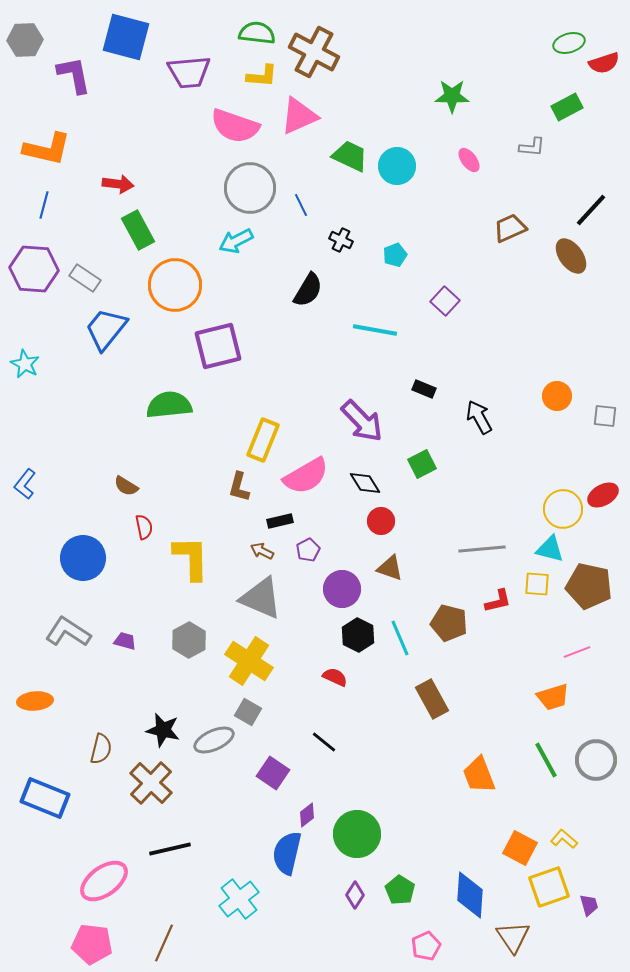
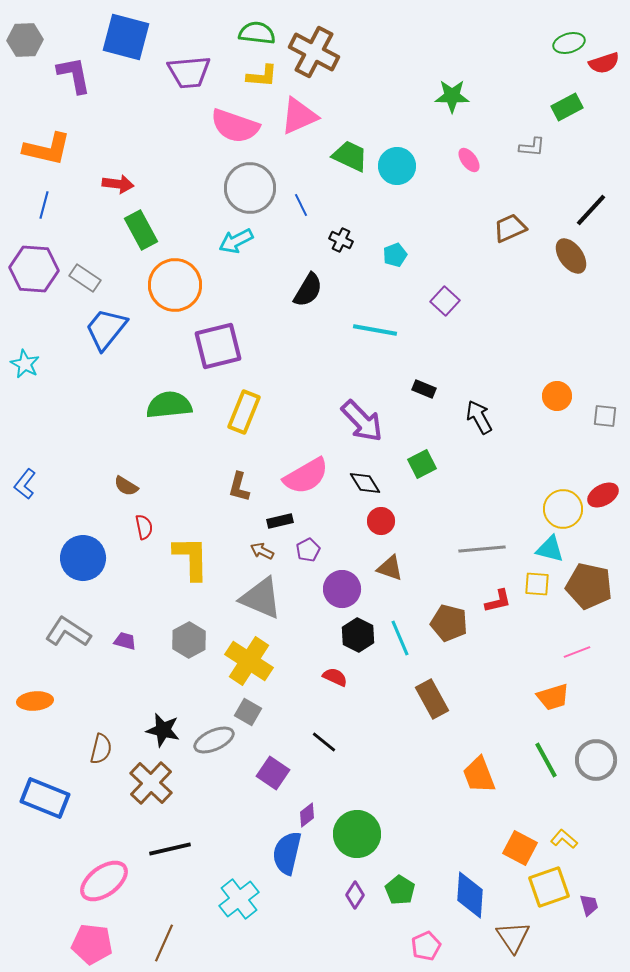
green rectangle at (138, 230): moved 3 px right
yellow rectangle at (263, 440): moved 19 px left, 28 px up
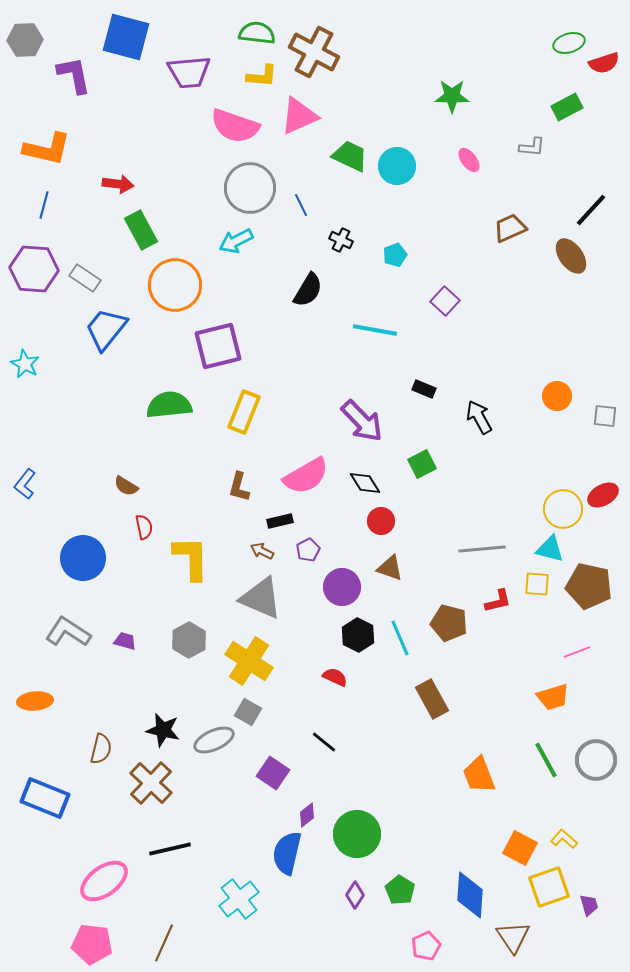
purple circle at (342, 589): moved 2 px up
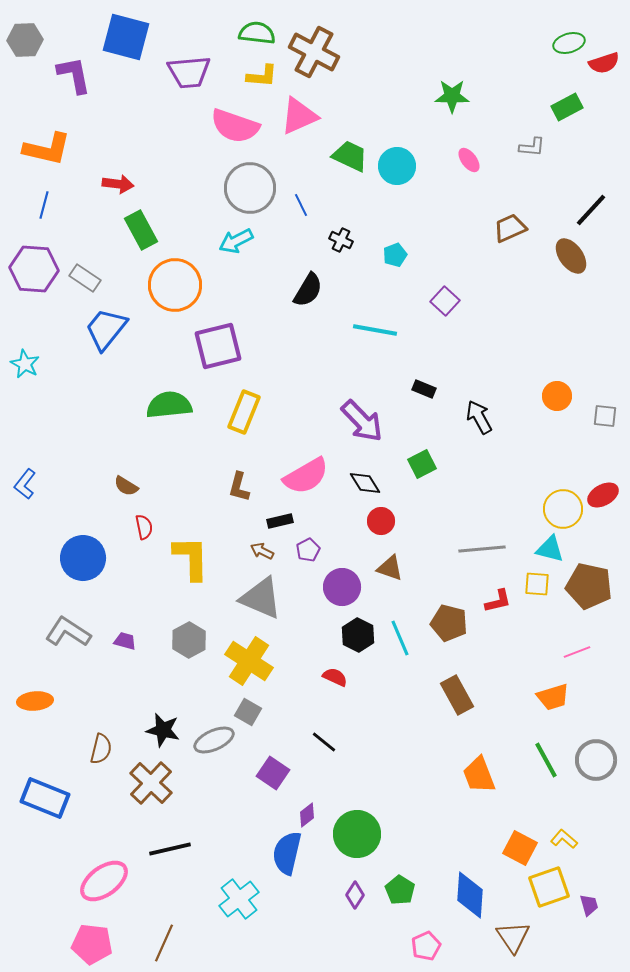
brown rectangle at (432, 699): moved 25 px right, 4 px up
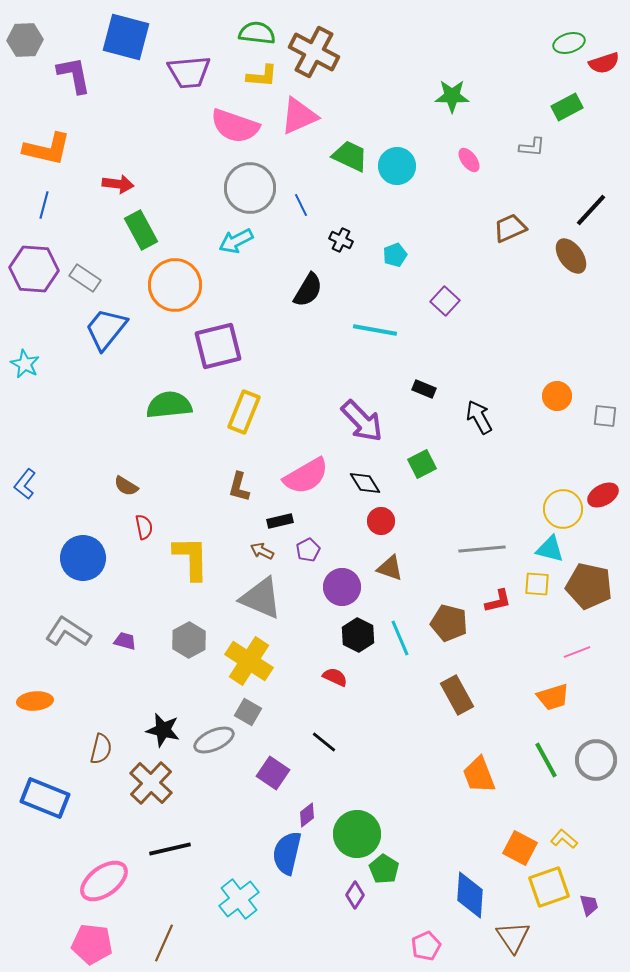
green pentagon at (400, 890): moved 16 px left, 21 px up
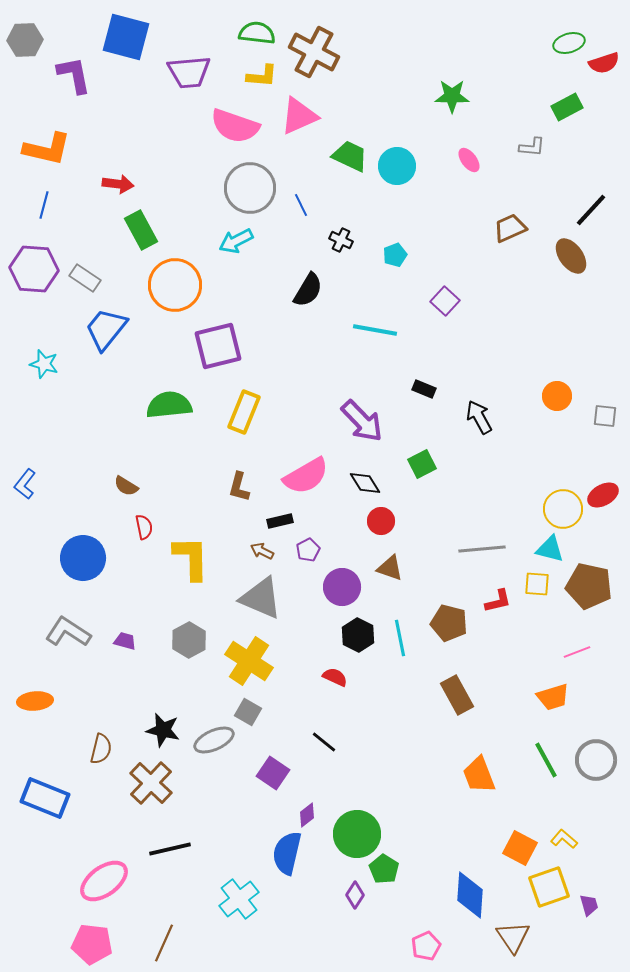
cyan star at (25, 364): moved 19 px right; rotated 12 degrees counterclockwise
cyan line at (400, 638): rotated 12 degrees clockwise
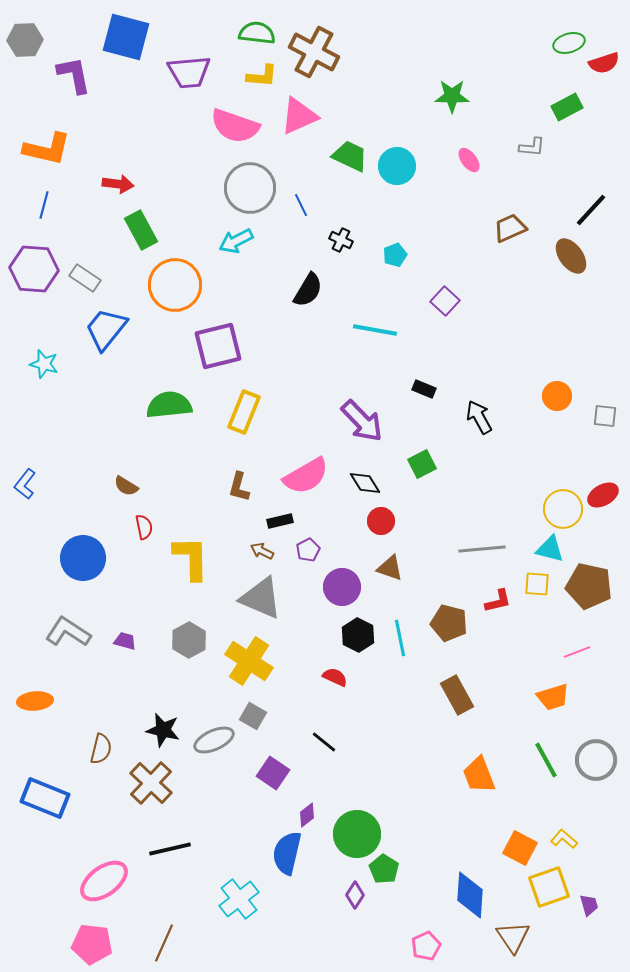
gray square at (248, 712): moved 5 px right, 4 px down
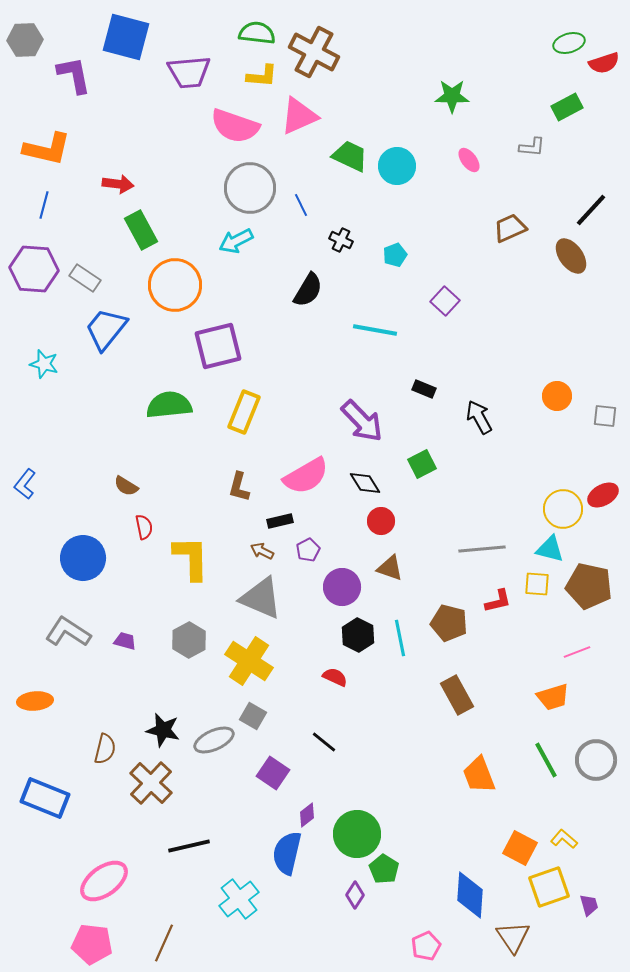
brown semicircle at (101, 749): moved 4 px right
black line at (170, 849): moved 19 px right, 3 px up
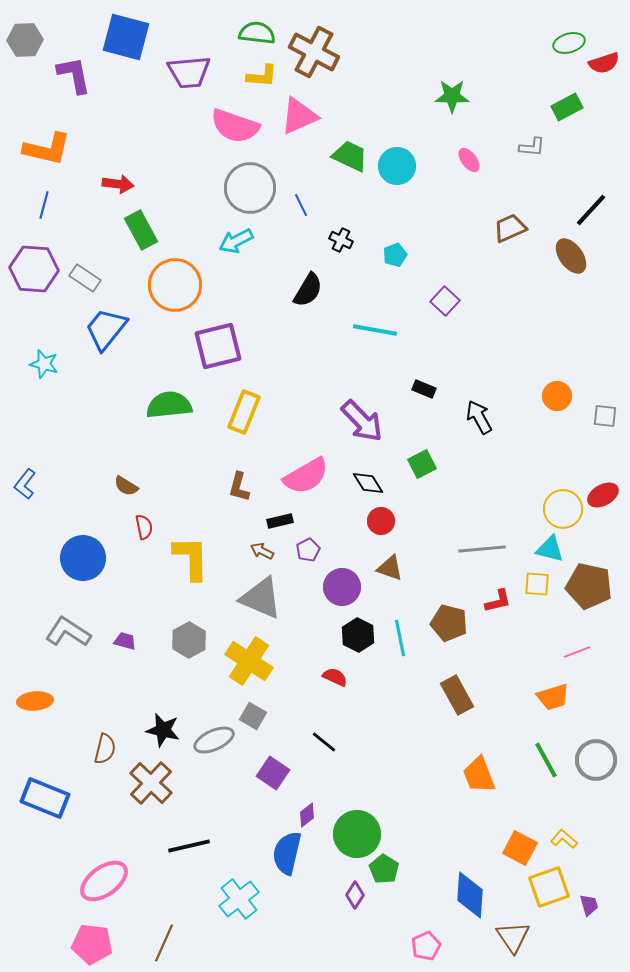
black diamond at (365, 483): moved 3 px right
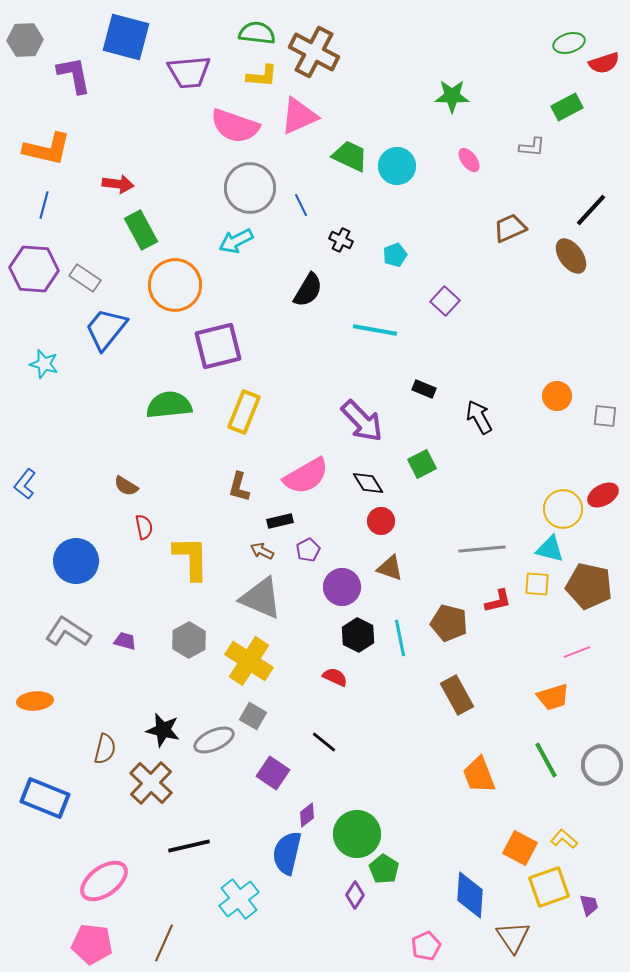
blue circle at (83, 558): moved 7 px left, 3 px down
gray circle at (596, 760): moved 6 px right, 5 px down
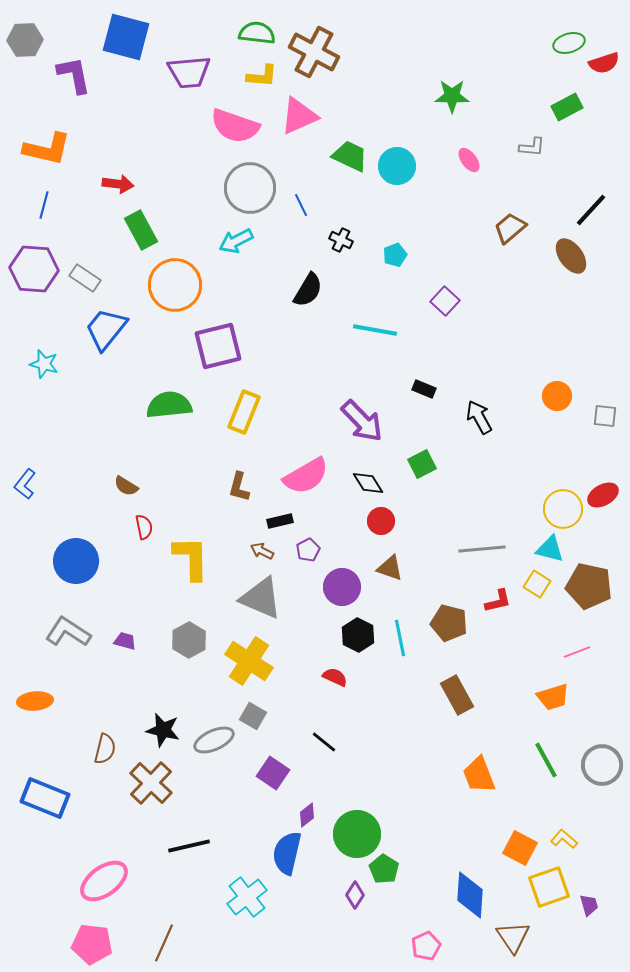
brown trapezoid at (510, 228): rotated 16 degrees counterclockwise
yellow square at (537, 584): rotated 28 degrees clockwise
cyan cross at (239, 899): moved 8 px right, 2 px up
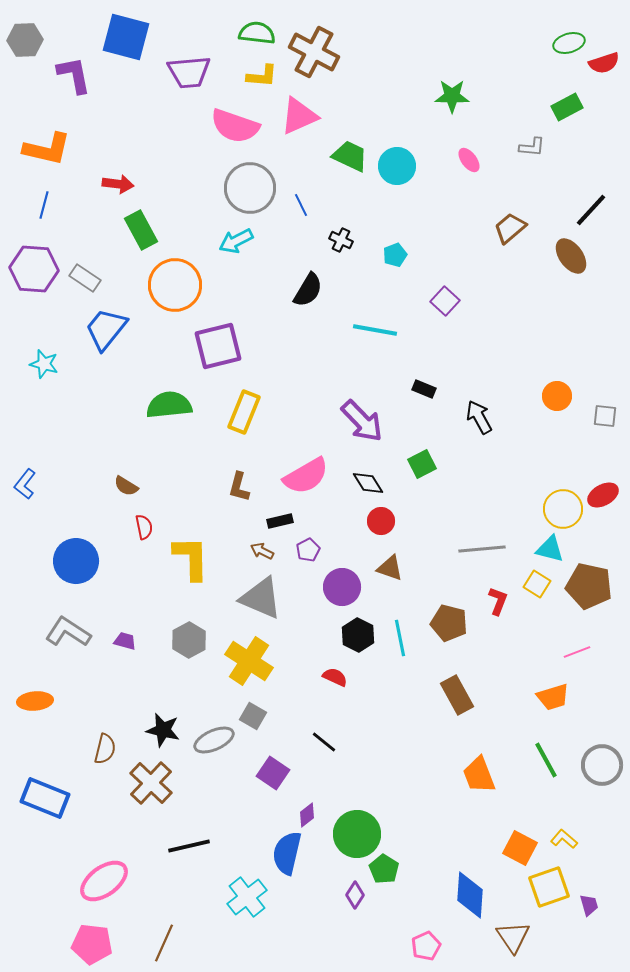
red L-shape at (498, 601): rotated 56 degrees counterclockwise
